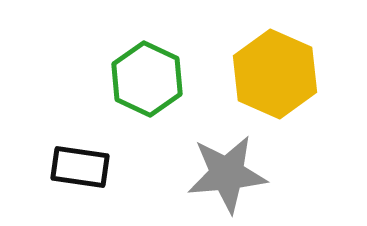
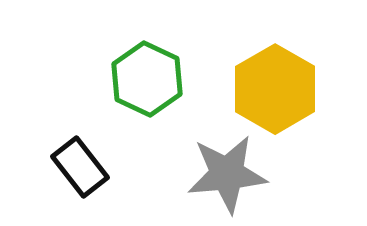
yellow hexagon: moved 15 px down; rotated 6 degrees clockwise
black rectangle: rotated 44 degrees clockwise
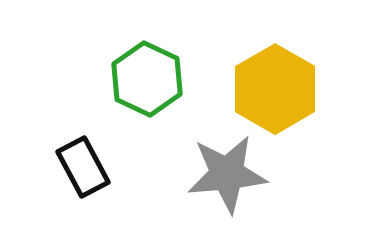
black rectangle: moved 3 px right; rotated 10 degrees clockwise
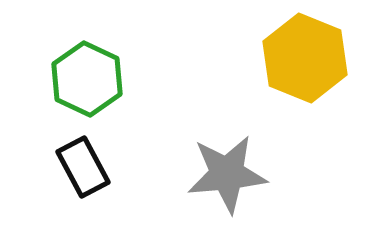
green hexagon: moved 60 px left
yellow hexagon: moved 30 px right, 31 px up; rotated 8 degrees counterclockwise
